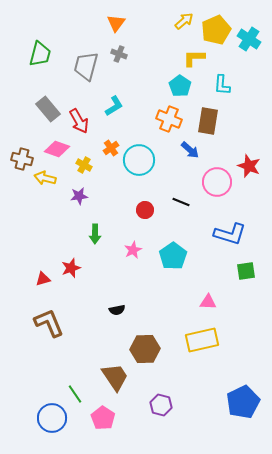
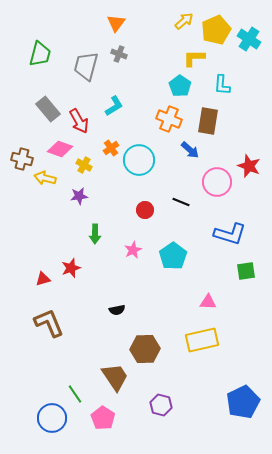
pink diamond at (57, 149): moved 3 px right
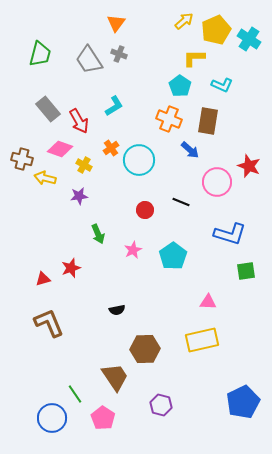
gray trapezoid at (86, 66): moved 3 px right, 6 px up; rotated 48 degrees counterclockwise
cyan L-shape at (222, 85): rotated 70 degrees counterclockwise
green arrow at (95, 234): moved 3 px right; rotated 24 degrees counterclockwise
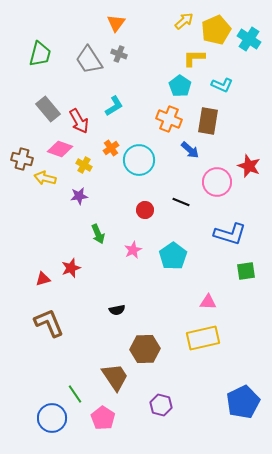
yellow rectangle at (202, 340): moved 1 px right, 2 px up
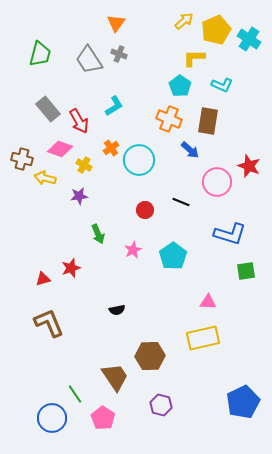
brown hexagon at (145, 349): moved 5 px right, 7 px down
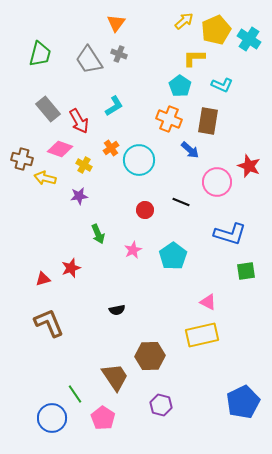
pink triangle at (208, 302): rotated 24 degrees clockwise
yellow rectangle at (203, 338): moved 1 px left, 3 px up
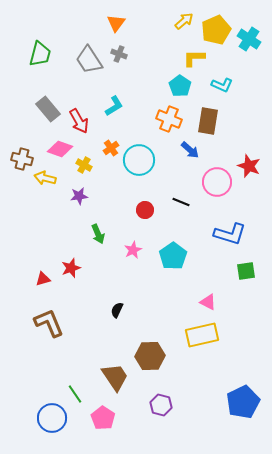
black semicircle at (117, 310): rotated 126 degrees clockwise
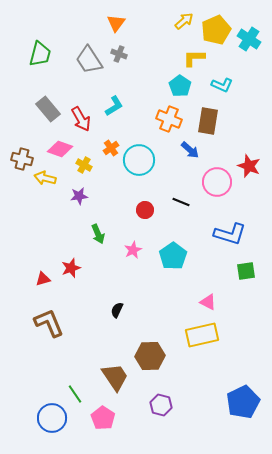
red arrow at (79, 121): moved 2 px right, 2 px up
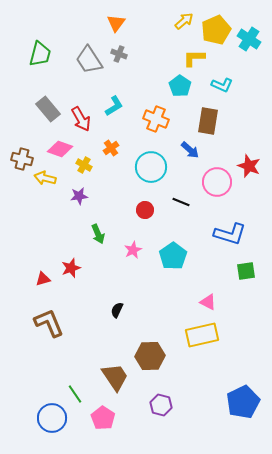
orange cross at (169, 119): moved 13 px left
cyan circle at (139, 160): moved 12 px right, 7 px down
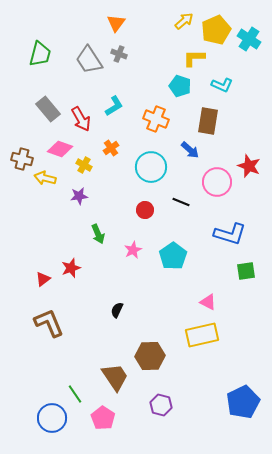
cyan pentagon at (180, 86): rotated 15 degrees counterclockwise
red triangle at (43, 279): rotated 21 degrees counterclockwise
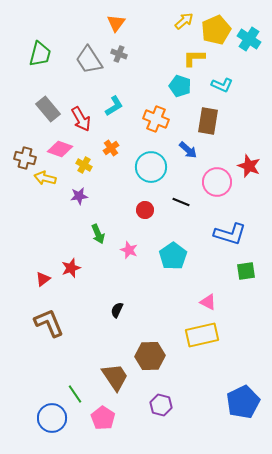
blue arrow at (190, 150): moved 2 px left
brown cross at (22, 159): moved 3 px right, 1 px up
pink star at (133, 250): moved 4 px left; rotated 24 degrees counterclockwise
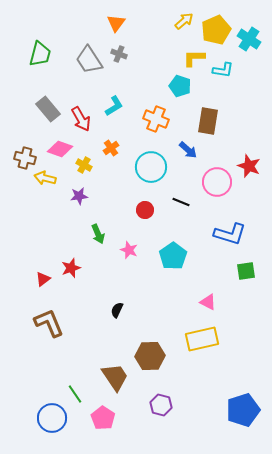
cyan L-shape at (222, 85): moved 1 px right, 15 px up; rotated 15 degrees counterclockwise
yellow rectangle at (202, 335): moved 4 px down
blue pentagon at (243, 402): moved 8 px down; rotated 8 degrees clockwise
